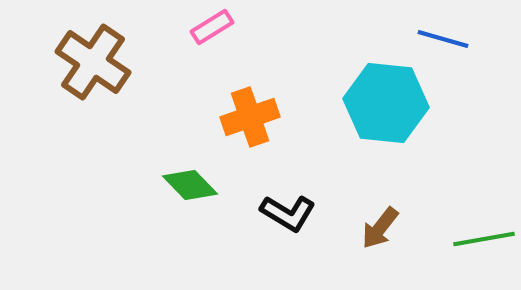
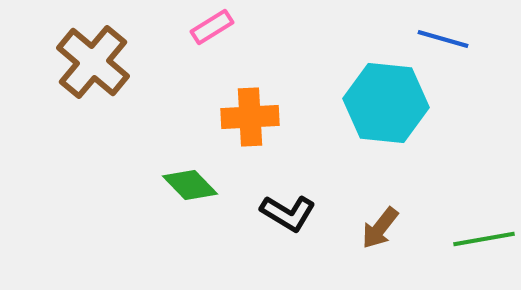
brown cross: rotated 6 degrees clockwise
orange cross: rotated 16 degrees clockwise
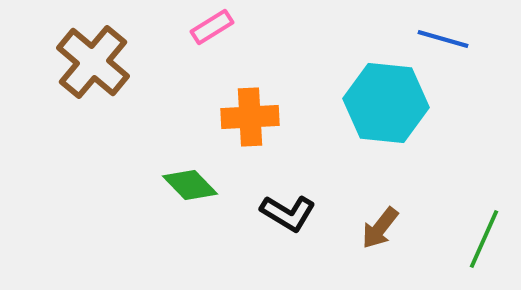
green line: rotated 56 degrees counterclockwise
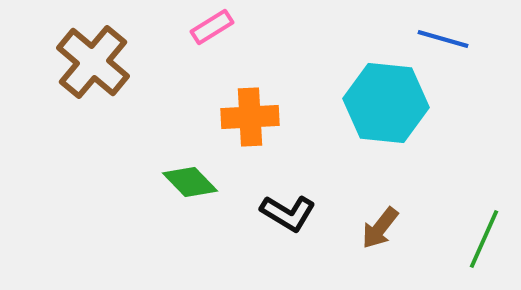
green diamond: moved 3 px up
